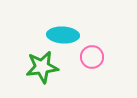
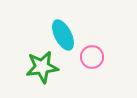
cyan ellipse: rotated 60 degrees clockwise
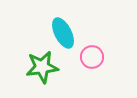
cyan ellipse: moved 2 px up
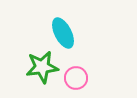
pink circle: moved 16 px left, 21 px down
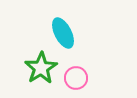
green star: moved 1 px left, 1 px down; rotated 24 degrees counterclockwise
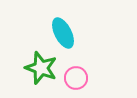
green star: rotated 20 degrees counterclockwise
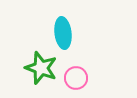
cyan ellipse: rotated 20 degrees clockwise
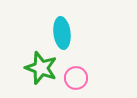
cyan ellipse: moved 1 px left
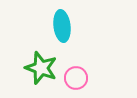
cyan ellipse: moved 7 px up
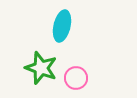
cyan ellipse: rotated 20 degrees clockwise
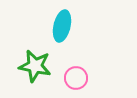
green star: moved 6 px left, 2 px up; rotated 8 degrees counterclockwise
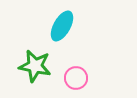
cyan ellipse: rotated 16 degrees clockwise
